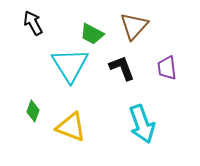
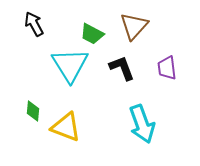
black arrow: moved 1 px right, 1 px down
green diamond: rotated 15 degrees counterclockwise
yellow triangle: moved 5 px left
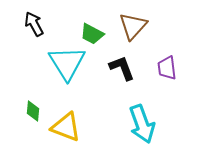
brown triangle: moved 1 px left
cyan triangle: moved 3 px left, 2 px up
